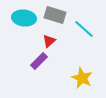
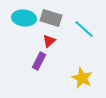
gray rectangle: moved 4 px left, 3 px down
purple rectangle: rotated 18 degrees counterclockwise
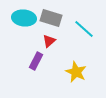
purple rectangle: moved 3 px left
yellow star: moved 6 px left, 6 px up
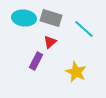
red triangle: moved 1 px right, 1 px down
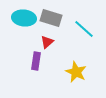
red triangle: moved 3 px left
purple rectangle: rotated 18 degrees counterclockwise
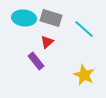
purple rectangle: rotated 48 degrees counterclockwise
yellow star: moved 8 px right, 3 px down
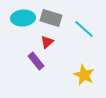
cyan ellipse: moved 1 px left; rotated 10 degrees counterclockwise
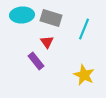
cyan ellipse: moved 1 px left, 3 px up
cyan line: rotated 70 degrees clockwise
red triangle: rotated 24 degrees counterclockwise
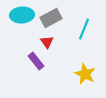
gray rectangle: rotated 45 degrees counterclockwise
yellow star: moved 1 px right, 1 px up
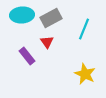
purple rectangle: moved 9 px left, 5 px up
